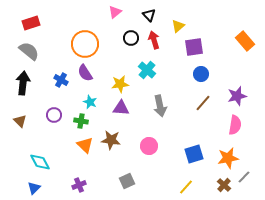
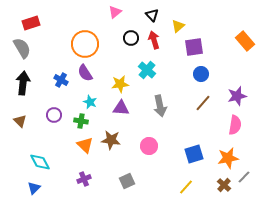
black triangle: moved 3 px right
gray semicircle: moved 7 px left, 3 px up; rotated 20 degrees clockwise
purple cross: moved 5 px right, 6 px up
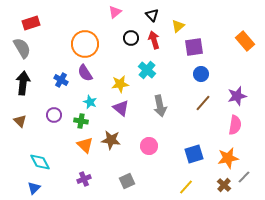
purple triangle: rotated 36 degrees clockwise
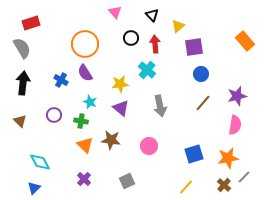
pink triangle: rotated 32 degrees counterclockwise
red arrow: moved 1 px right, 4 px down; rotated 12 degrees clockwise
purple cross: rotated 24 degrees counterclockwise
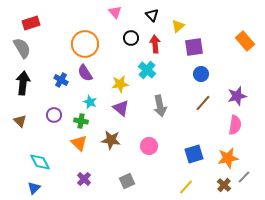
orange triangle: moved 6 px left, 2 px up
